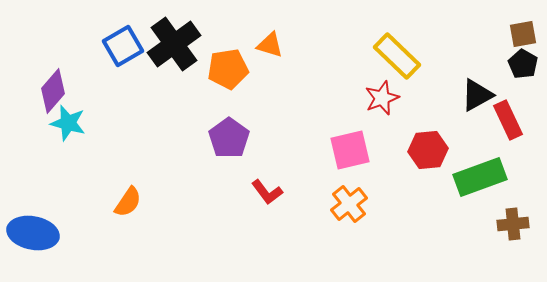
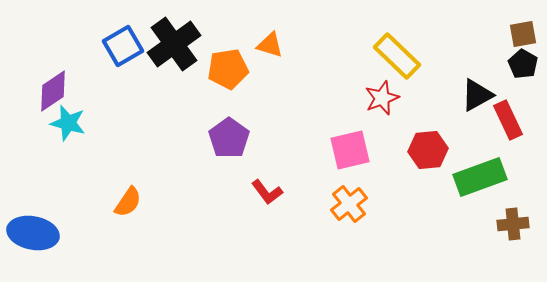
purple diamond: rotated 15 degrees clockwise
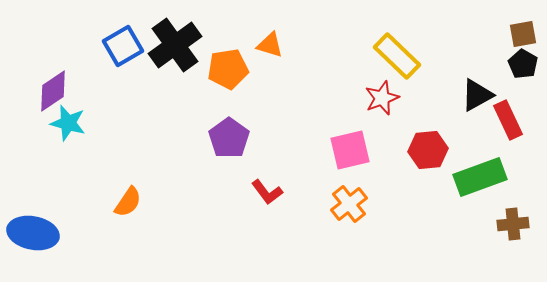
black cross: moved 1 px right, 1 px down
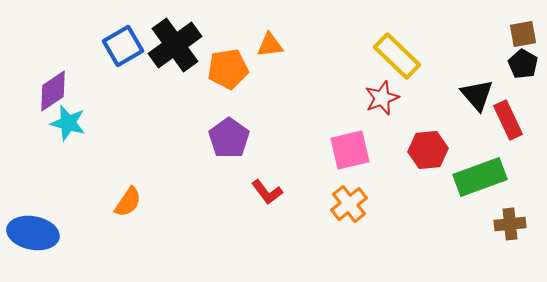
orange triangle: rotated 24 degrees counterclockwise
black triangle: rotated 42 degrees counterclockwise
brown cross: moved 3 px left
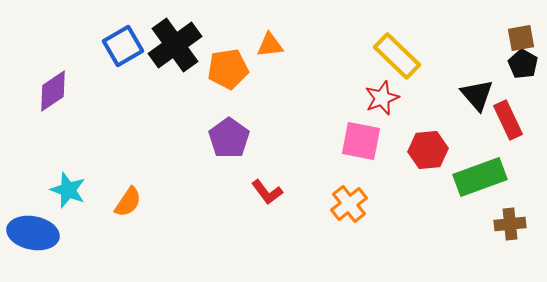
brown square: moved 2 px left, 4 px down
cyan star: moved 67 px down; rotated 6 degrees clockwise
pink square: moved 11 px right, 9 px up; rotated 24 degrees clockwise
